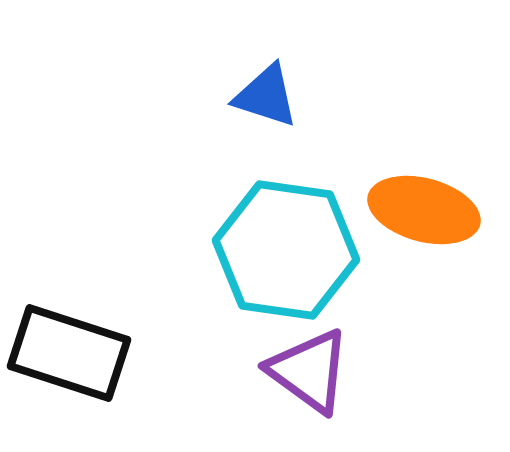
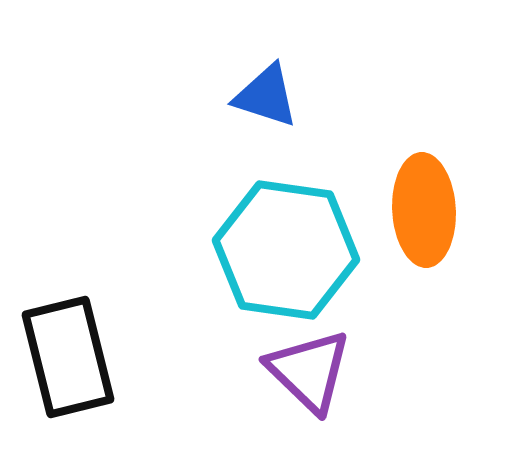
orange ellipse: rotated 72 degrees clockwise
black rectangle: moved 1 px left, 4 px down; rotated 58 degrees clockwise
purple triangle: rotated 8 degrees clockwise
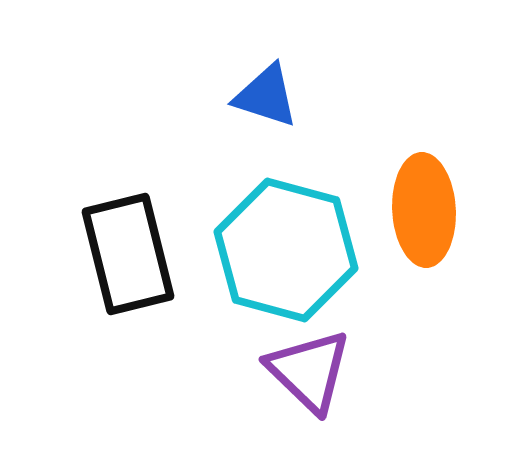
cyan hexagon: rotated 7 degrees clockwise
black rectangle: moved 60 px right, 103 px up
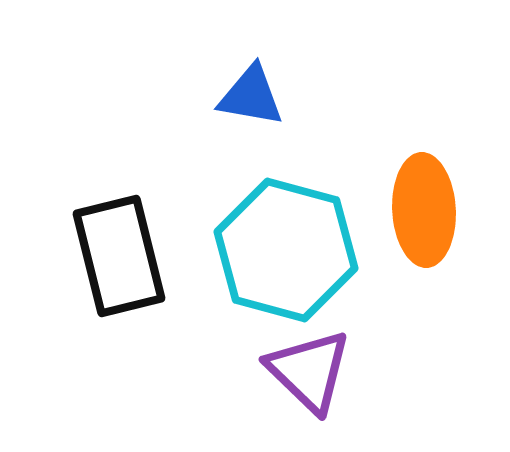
blue triangle: moved 15 px left; rotated 8 degrees counterclockwise
black rectangle: moved 9 px left, 2 px down
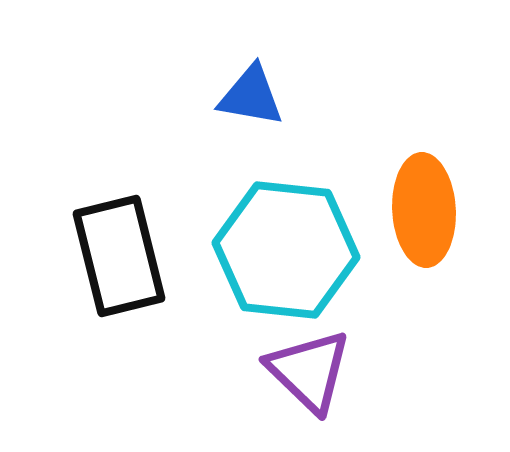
cyan hexagon: rotated 9 degrees counterclockwise
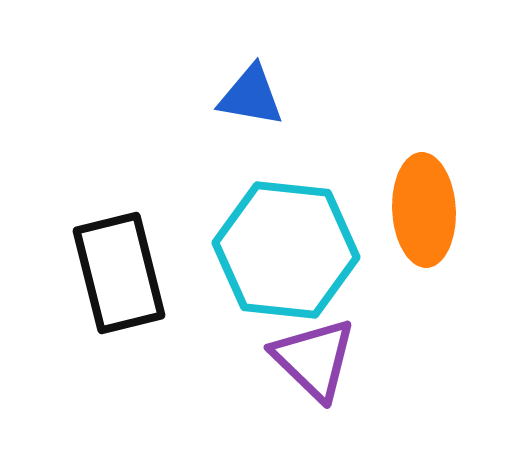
black rectangle: moved 17 px down
purple triangle: moved 5 px right, 12 px up
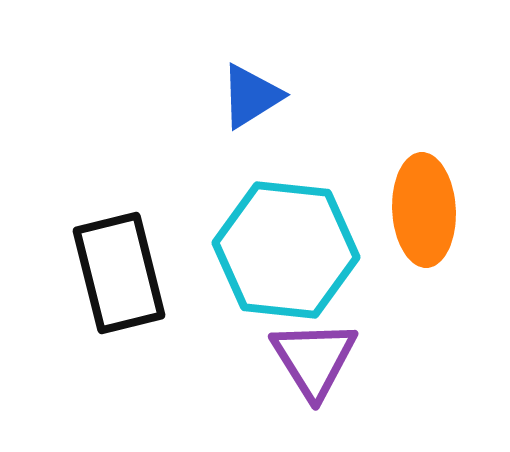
blue triangle: rotated 42 degrees counterclockwise
purple triangle: rotated 14 degrees clockwise
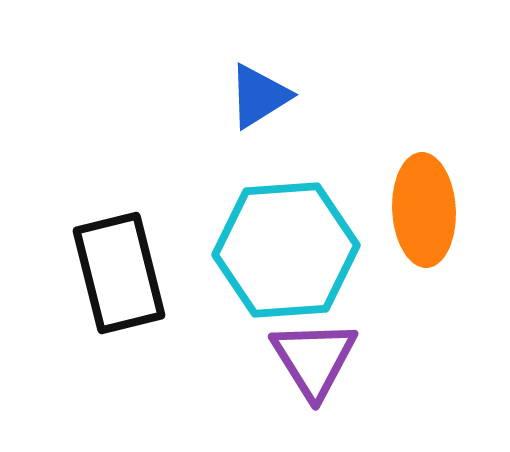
blue triangle: moved 8 px right
cyan hexagon: rotated 10 degrees counterclockwise
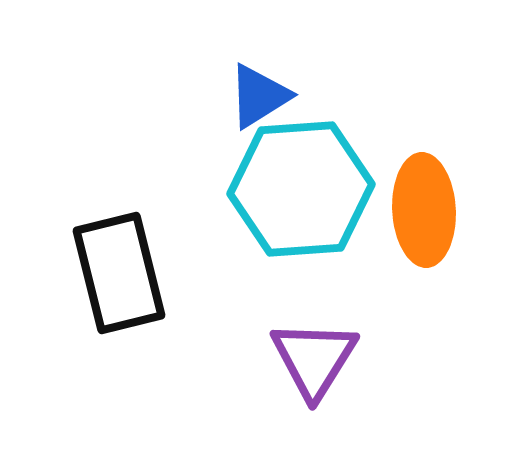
cyan hexagon: moved 15 px right, 61 px up
purple triangle: rotated 4 degrees clockwise
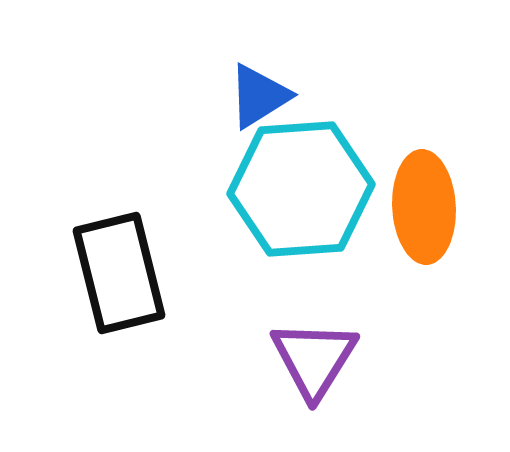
orange ellipse: moved 3 px up
